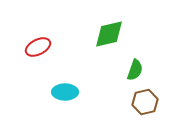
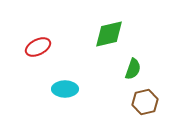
green semicircle: moved 2 px left, 1 px up
cyan ellipse: moved 3 px up
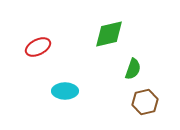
cyan ellipse: moved 2 px down
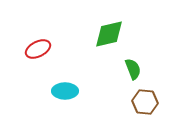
red ellipse: moved 2 px down
green semicircle: rotated 40 degrees counterclockwise
brown hexagon: rotated 20 degrees clockwise
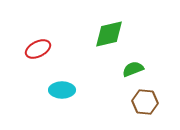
green semicircle: rotated 90 degrees counterclockwise
cyan ellipse: moved 3 px left, 1 px up
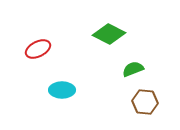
green diamond: rotated 40 degrees clockwise
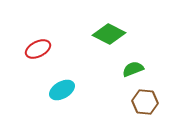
cyan ellipse: rotated 30 degrees counterclockwise
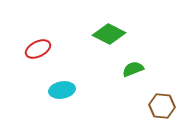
cyan ellipse: rotated 20 degrees clockwise
brown hexagon: moved 17 px right, 4 px down
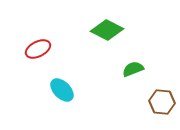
green diamond: moved 2 px left, 4 px up
cyan ellipse: rotated 55 degrees clockwise
brown hexagon: moved 4 px up
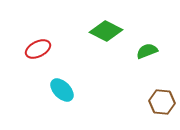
green diamond: moved 1 px left, 1 px down
green semicircle: moved 14 px right, 18 px up
